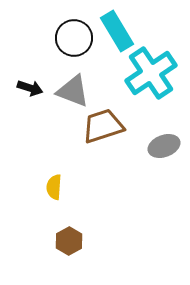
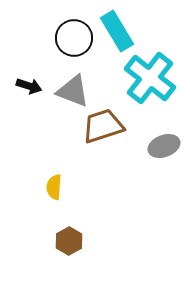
cyan cross: moved 1 px left, 5 px down; rotated 18 degrees counterclockwise
black arrow: moved 1 px left, 2 px up
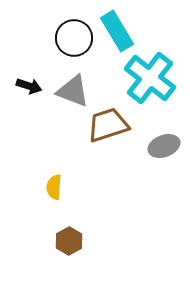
brown trapezoid: moved 5 px right, 1 px up
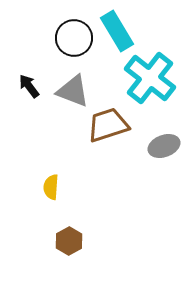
black arrow: rotated 145 degrees counterclockwise
yellow semicircle: moved 3 px left
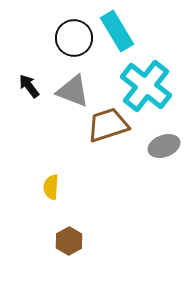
cyan cross: moved 4 px left, 8 px down
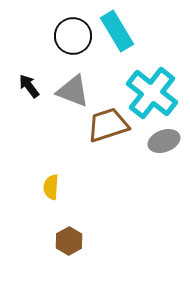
black circle: moved 1 px left, 2 px up
cyan cross: moved 6 px right, 7 px down
gray ellipse: moved 5 px up
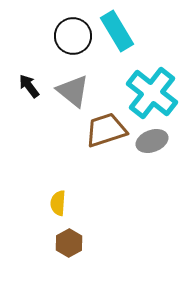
gray triangle: rotated 18 degrees clockwise
brown trapezoid: moved 2 px left, 5 px down
gray ellipse: moved 12 px left
yellow semicircle: moved 7 px right, 16 px down
brown hexagon: moved 2 px down
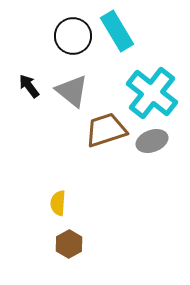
gray triangle: moved 1 px left
brown hexagon: moved 1 px down
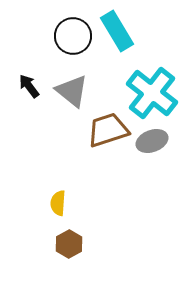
brown trapezoid: moved 2 px right
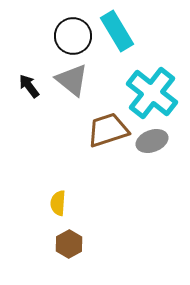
gray triangle: moved 11 px up
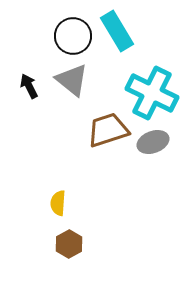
black arrow: rotated 10 degrees clockwise
cyan cross: rotated 12 degrees counterclockwise
gray ellipse: moved 1 px right, 1 px down
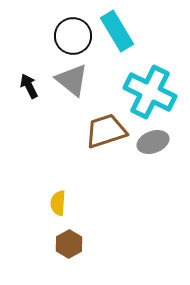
cyan cross: moved 2 px left, 1 px up
brown trapezoid: moved 2 px left, 1 px down
